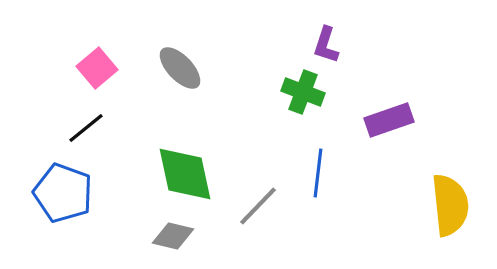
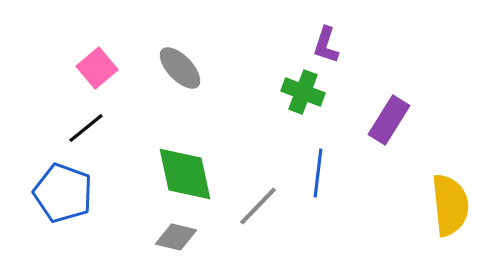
purple rectangle: rotated 39 degrees counterclockwise
gray diamond: moved 3 px right, 1 px down
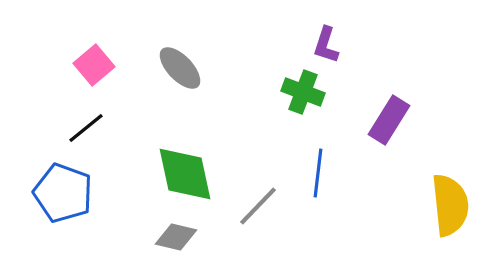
pink square: moved 3 px left, 3 px up
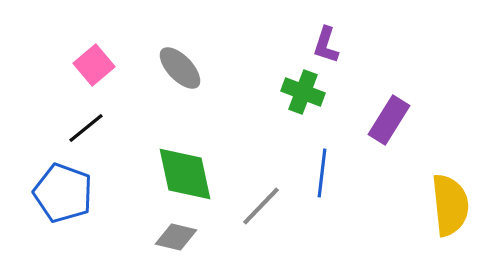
blue line: moved 4 px right
gray line: moved 3 px right
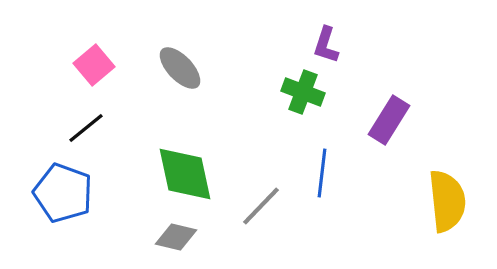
yellow semicircle: moved 3 px left, 4 px up
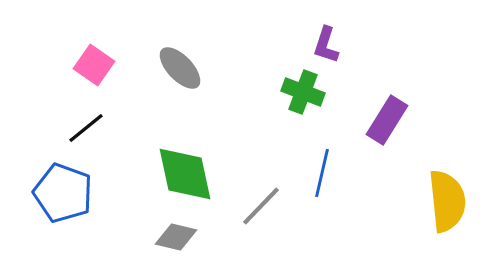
pink square: rotated 15 degrees counterclockwise
purple rectangle: moved 2 px left
blue line: rotated 6 degrees clockwise
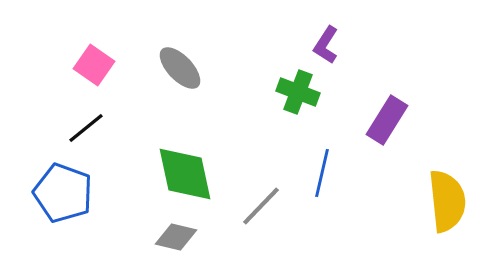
purple L-shape: rotated 15 degrees clockwise
green cross: moved 5 px left
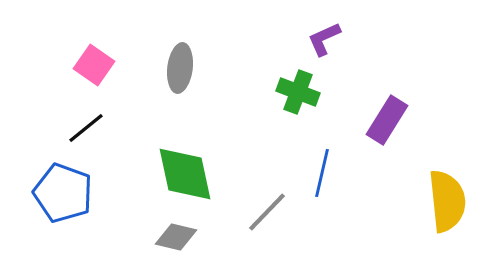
purple L-shape: moved 2 px left, 6 px up; rotated 33 degrees clockwise
gray ellipse: rotated 51 degrees clockwise
gray line: moved 6 px right, 6 px down
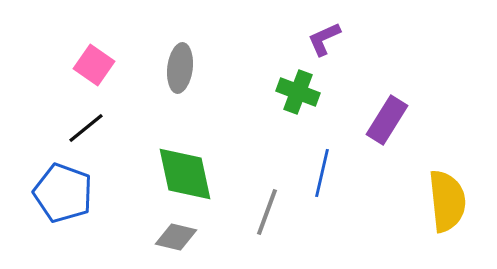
gray line: rotated 24 degrees counterclockwise
